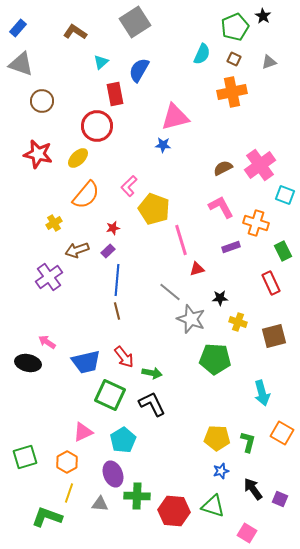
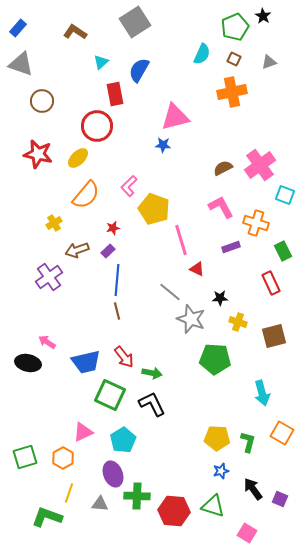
red triangle at (197, 269): rotated 42 degrees clockwise
orange hexagon at (67, 462): moved 4 px left, 4 px up
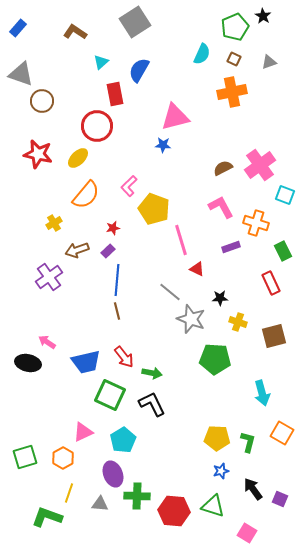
gray triangle at (21, 64): moved 10 px down
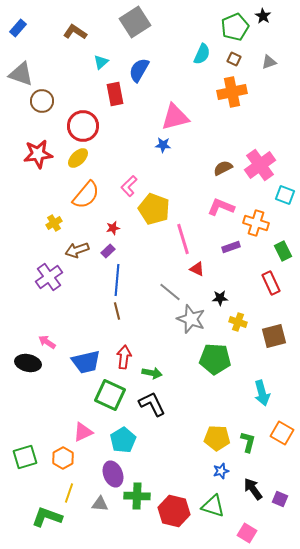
red circle at (97, 126): moved 14 px left
red star at (38, 154): rotated 20 degrees counterclockwise
pink L-shape at (221, 207): rotated 40 degrees counterclockwise
pink line at (181, 240): moved 2 px right, 1 px up
red arrow at (124, 357): rotated 135 degrees counterclockwise
red hexagon at (174, 511): rotated 8 degrees clockwise
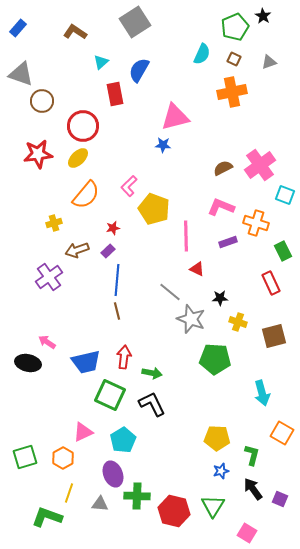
yellow cross at (54, 223): rotated 14 degrees clockwise
pink line at (183, 239): moved 3 px right, 3 px up; rotated 16 degrees clockwise
purple rectangle at (231, 247): moved 3 px left, 5 px up
green L-shape at (248, 442): moved 4 px right, 13 px down
green triangle at (213, 506): rotated 45 degrees clockwise
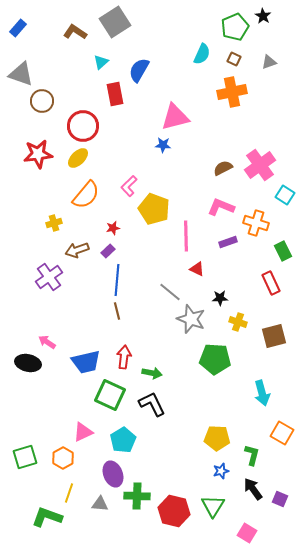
gray square at (135, 22): moved 20 px left
cyan square at (285, 195): rotated 12 degrees clockwise
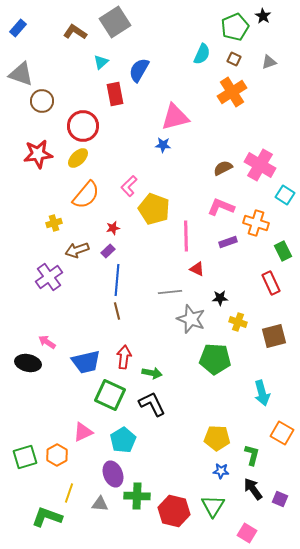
orange cross at (232, 92): rotated 20 degrees counterclockwise
pink cross at (260, 165): rotated 24 degrees counterclockwise
gray line at (170, 292): rotated 45 degrees counterclockwise
orange hexagon at (63, 458): moved 6 px left, 3 px up
blue star at (221, 471): rotated 21 degrees clockwise
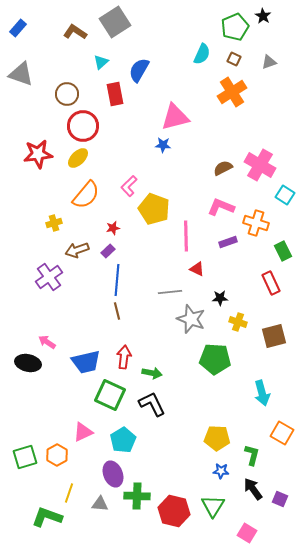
brown circle at (42, 101): moved 25 px right, 7 px up
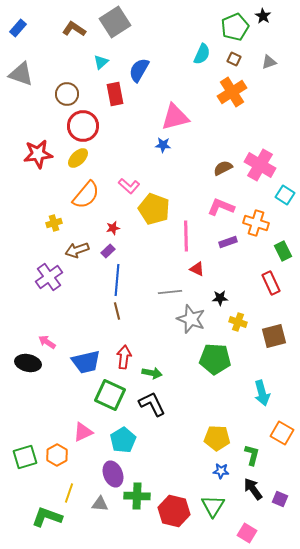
brown L-shape at (75, 32): moved 1 px left, 3 px up
pink L-shape at (129, 186): rotated 95 degrees counterclockwise
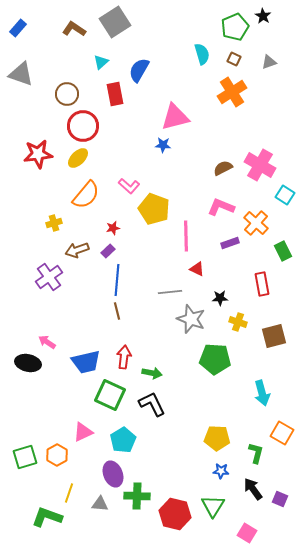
cyan semicircle at (202, 54): rotated 40 degrees counterclockwise
orange cross at (256, 223): rotated 25 degrees clockwise
purple rectangle at (228, 242): moved 2 px right, 1 px down
red rectangle at (271, 283): moved 9 px left, 1 px down; rotated 15 degrees clockwise
green L-shape at (252, 455): moved 4 px right, 2 px up
red hexagon at (174, 511): moved 1 px right, 3 px down
